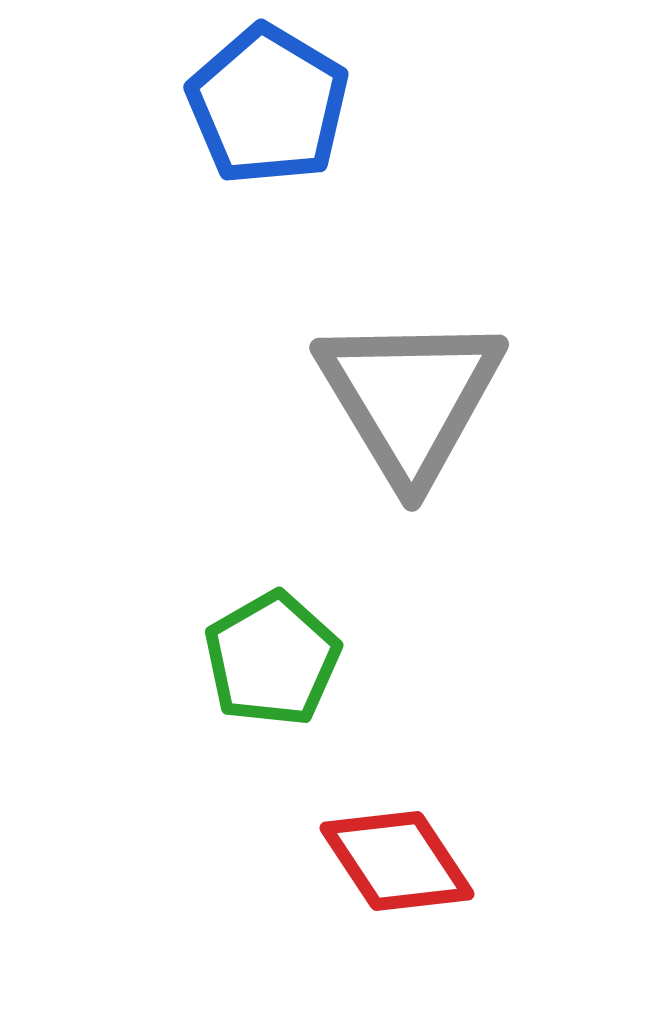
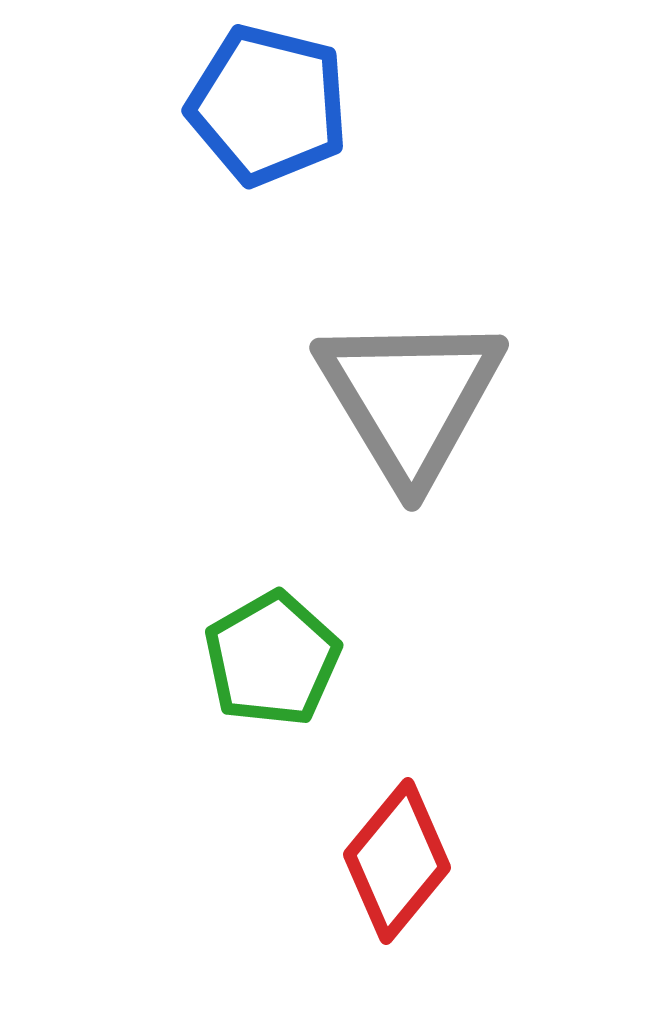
blue pentagon: rotated 17 degrees counterclockwise
red diamond: rotated 73 degrees clockwise
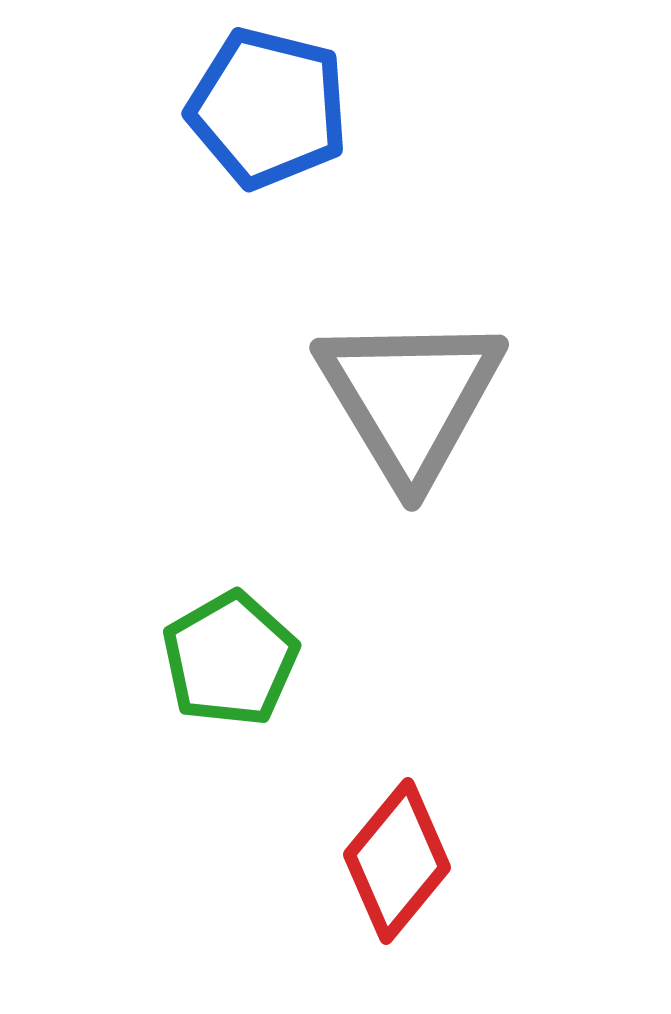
blue pentagon: moved 3 px down
green pentagon: moved 42 px left
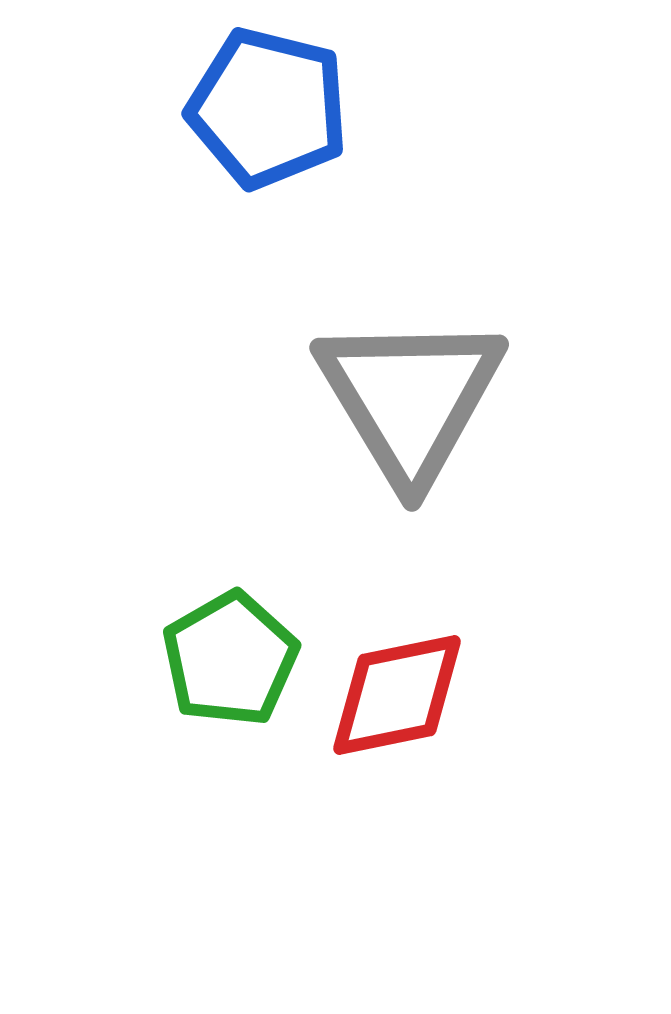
red diamond: moved 166 px up; rotated 39 degrees clockwise
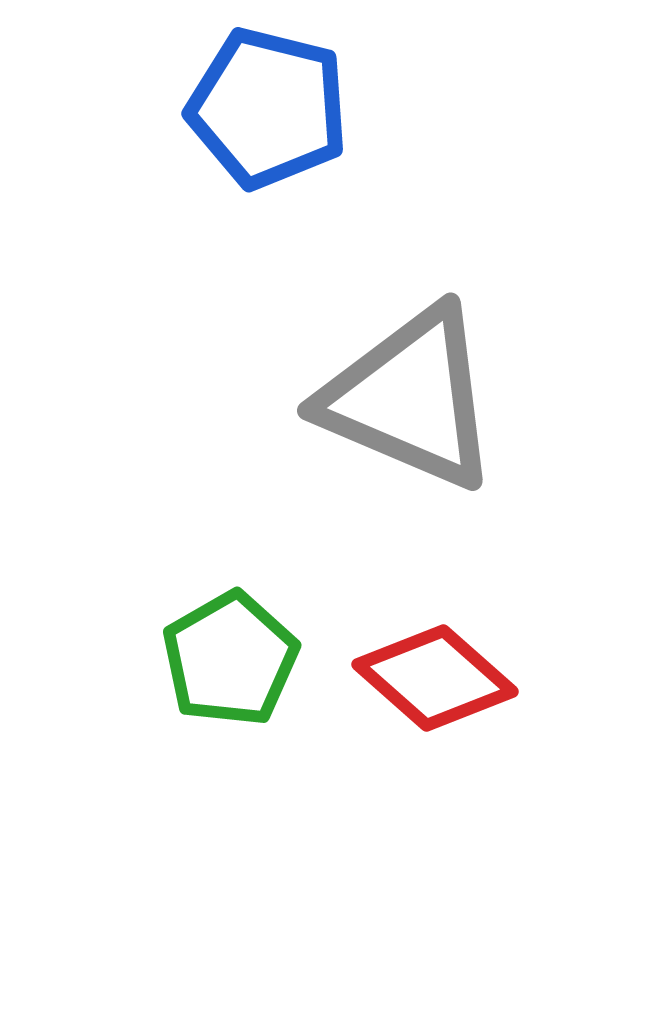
gray triangle: rotated 36 degrees counterclockwise
red diamond: moved 38 px right, 17 px up; rotated 53 degrees clockwise
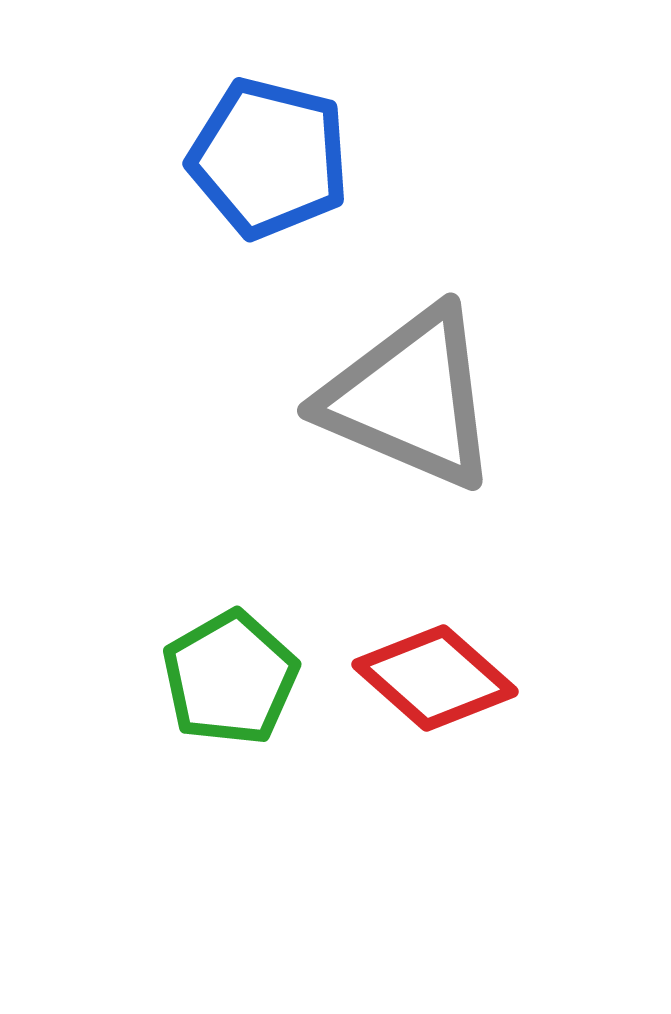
blue pentagon: moved 1 px right, 50 px down
green pentagon: moved 19 px down
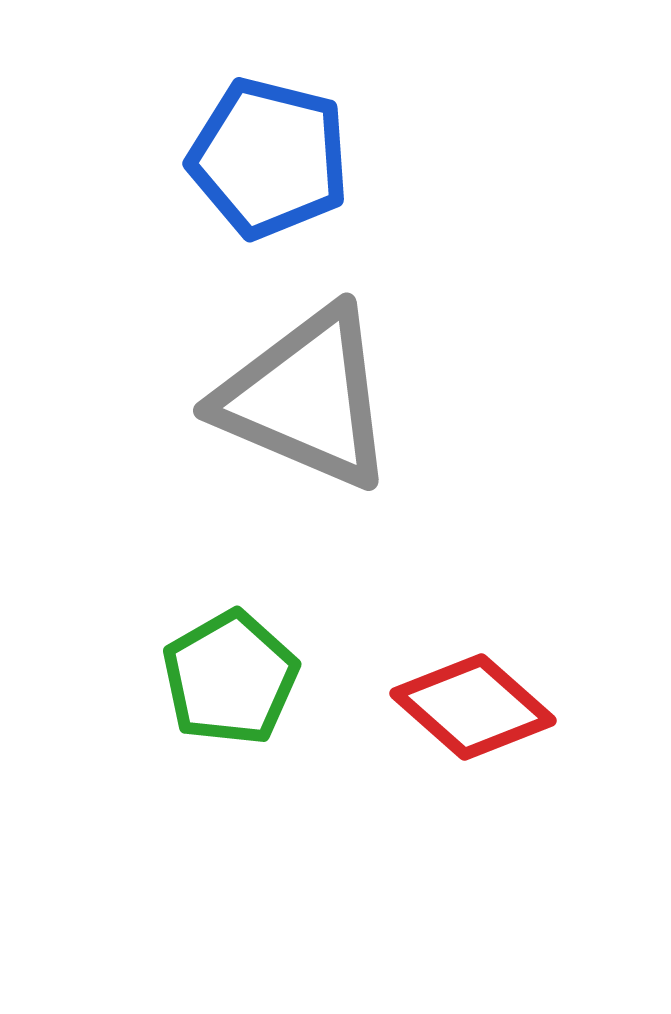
gray triangle: moved 104 px left
red diamond: moved 38 px right, 29 px down
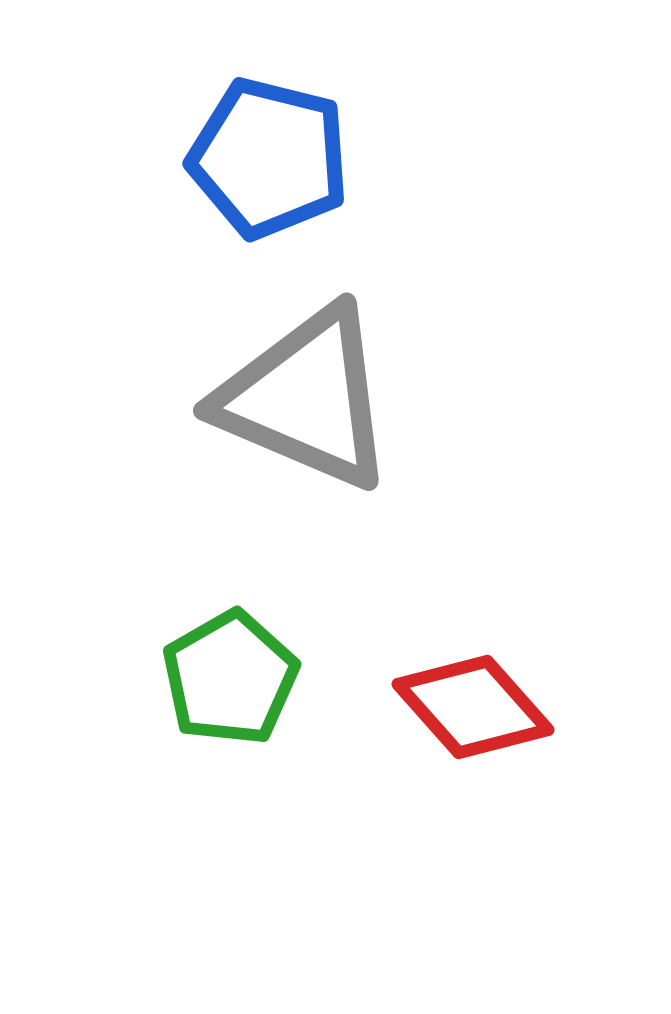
red diamond: rotated 7 degrees clockwise
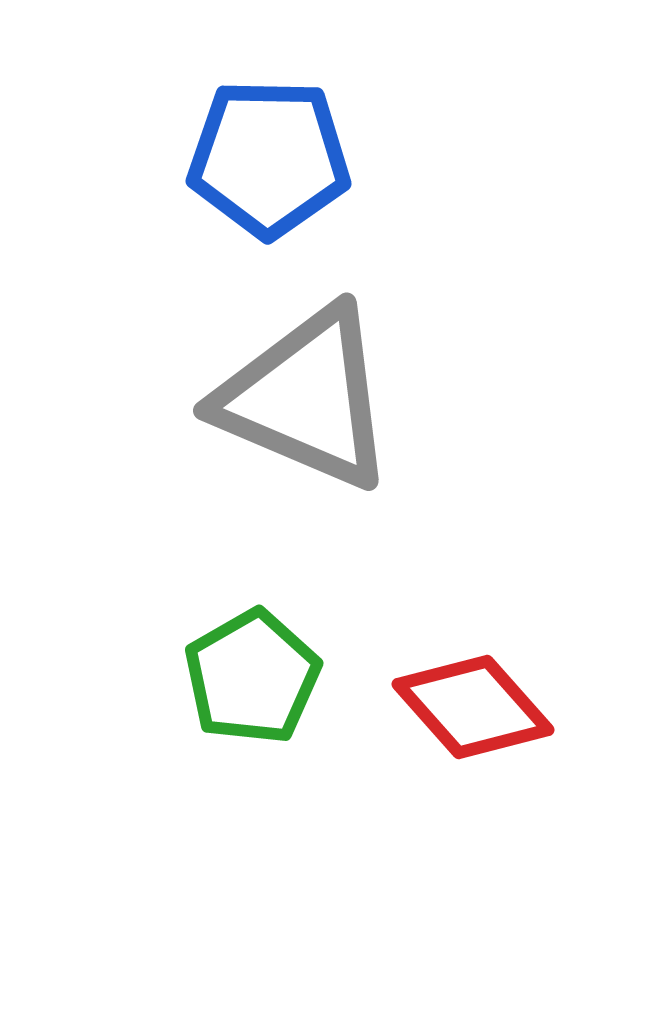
blue pentagon: rotated 13 degrees counterclockwise
green pentagon: moved 22 px right, 1 px up
